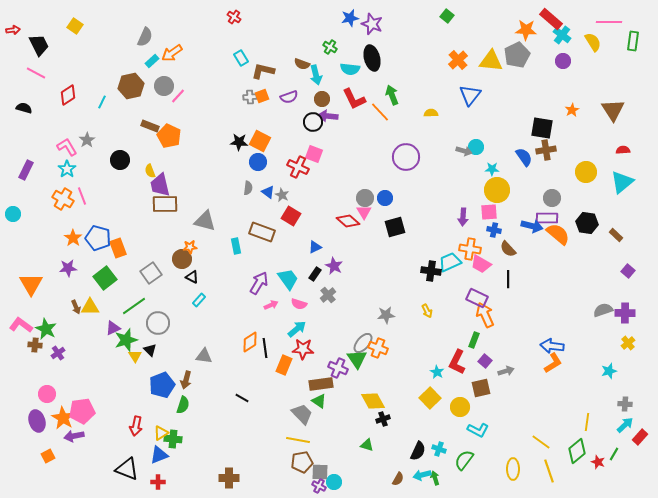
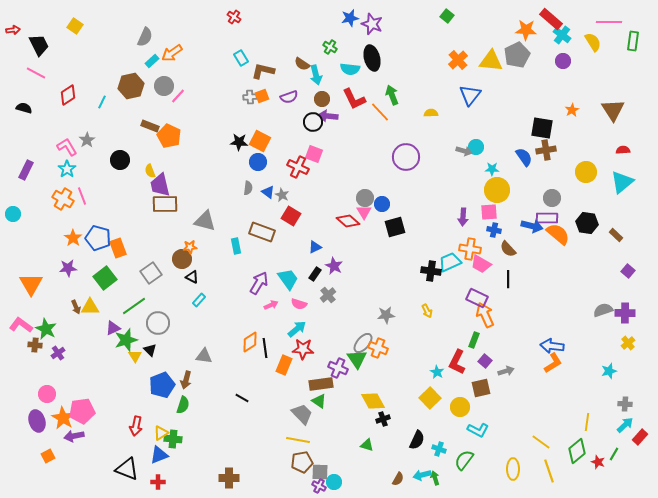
brown semicircle at (302, 64): rotated 14 degrees clockwise
blue circle at (385, 198): moved 3 px left, 6 px down
black semicircle at (418, 451): moved 1 px left, 11 px up
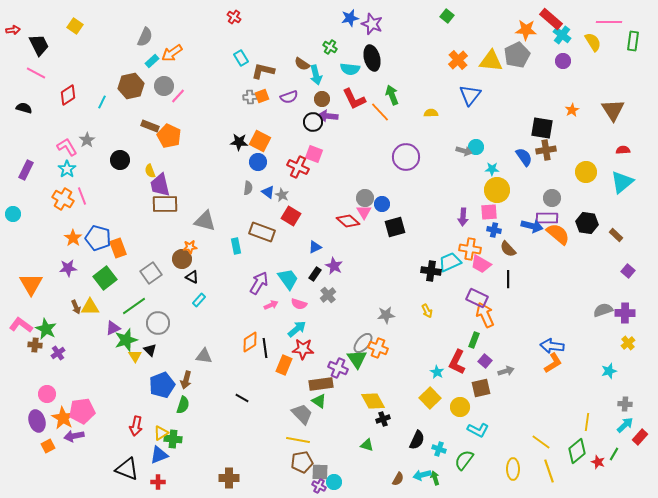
orange square at (48, 456): moved 10 px up
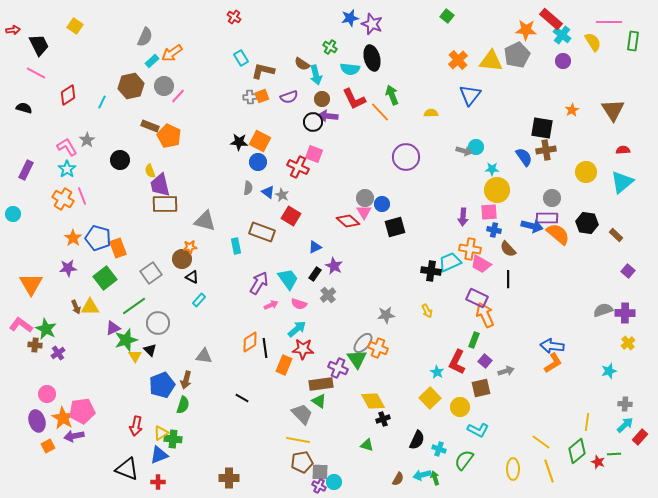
green line at (614, 454): rotated 56 degrees clockwise
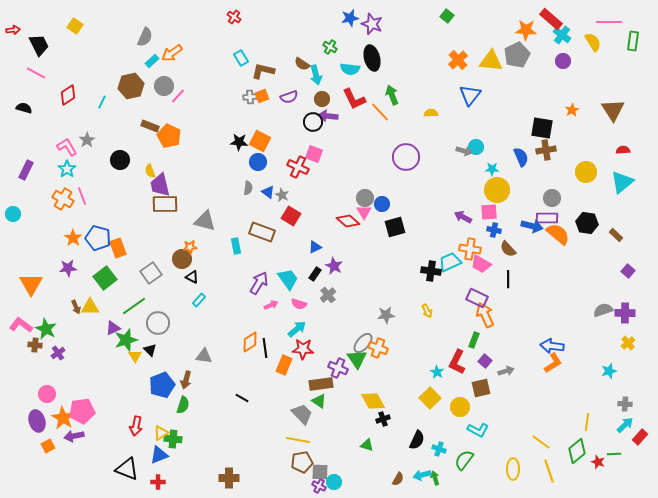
blue semicircle at (524, 157): moved 3 px left; rotated 12 degrees clockwise
purple arrow at (463, 217): rotated 114 degrees clockwise
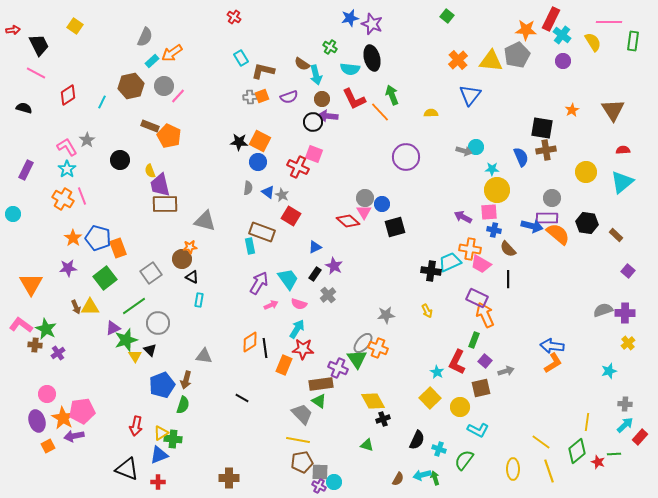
red rectangle at (551, 19): rotated 75 degrees clockwise
cyan rectangle at (236, 246): moved 14 px right
cyan rectangle at (199, 300): rotated 32 degrees counterclockwise
cyan arrow at (297, 329): rotated 18 degrees counterclockwise
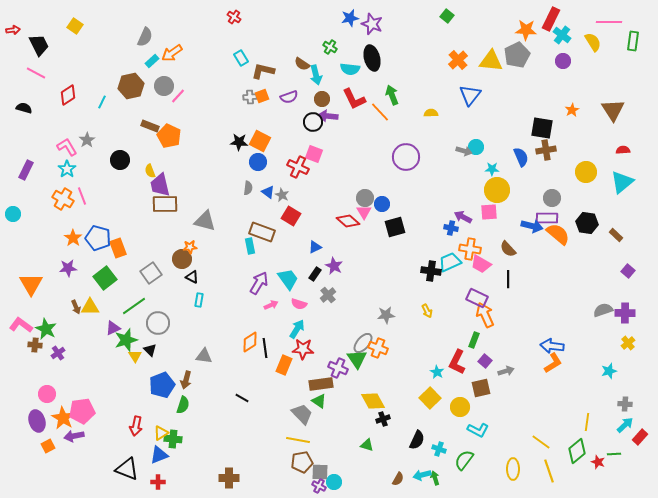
blue cross at (494, 230): moved 43 px left, 2 px up
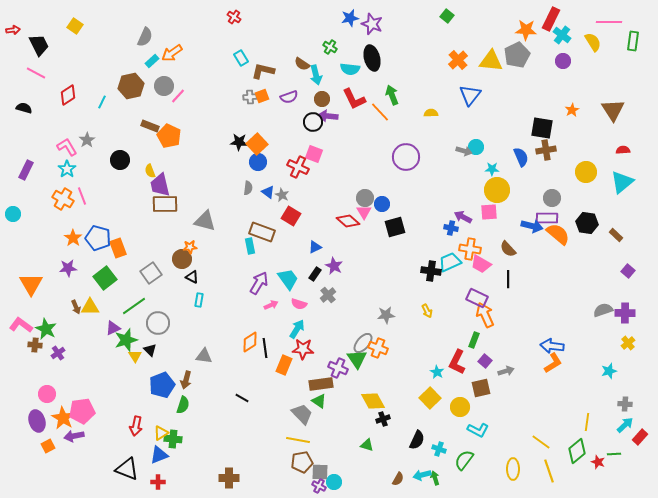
orange square at (260, 141): moved 3 px left, 3 px down; rotated 20 degrees clockwise
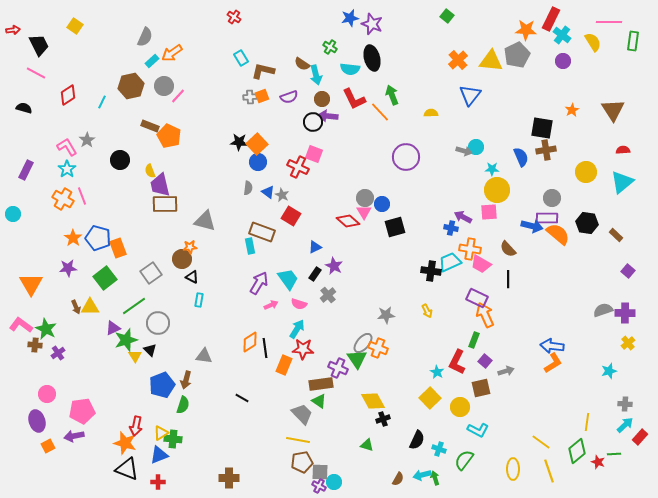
orange star at (63, 418): moved 62 px right, 25 px down; rotated 15 degrees counterclockwise
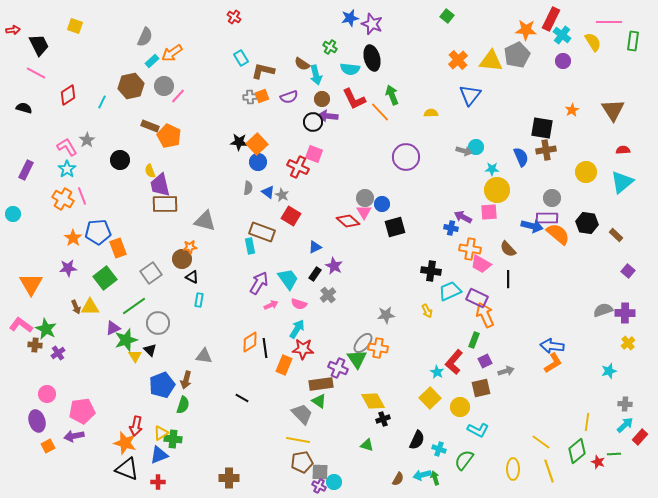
yellow square at (75, 26): rotated 14 degrees counterclockwise
blue pentagon at (98, 238): moved 6 px up; rotated 20 degrees counterclockwise
cyan trapezoid at (450, 262): moved 29 px down
orange cross at (378, 348): rotated 12 degrees counterclockwise
purple square at (485, 361): rotated 24 degrees clockwise
red L-shape at (457, 362): moved 3 px left; rotated 15 degrees clockwise
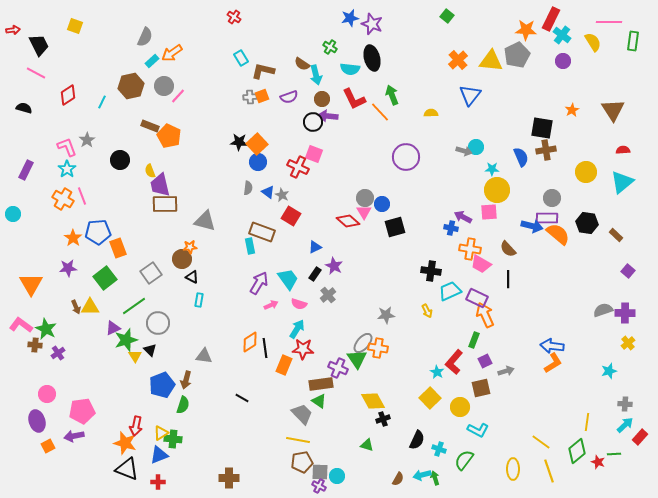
pink L-shape at (67, 147): rotated 10 degrees clockwise
cyan circle at (334, 482): moved 3 px right, 6 px up
